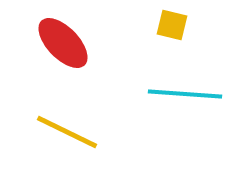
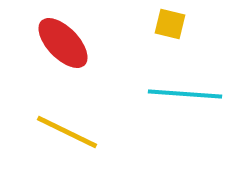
yellow square: moved 2 px left, 1 px up
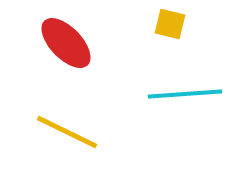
red ellipse: moved 3 px right
cyan line: rotated 8 degrees counterclockwise
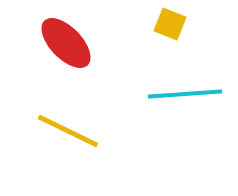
yellow square: rotated 8 degrees clockwise
yellow line: moved 1 px right, 1 px up
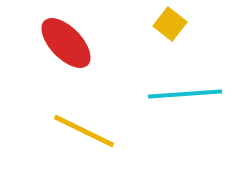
yellow square: rotated 16 degrees clockwise
yellow line: moved 16 px right
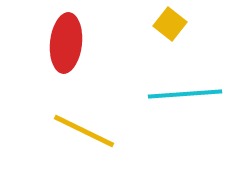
red ellipse: rotated 50 degrees clockwise
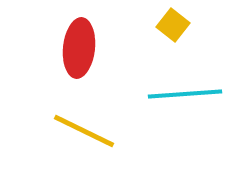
yellow square: moved 3 px right, 1 px down
red ellipse: moved 13 px right, 5 px down
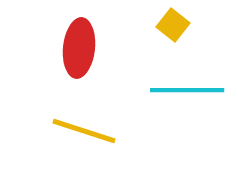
cyan line: moved 2 px right, 4 px up; rotated 4 degrees clockwise
yellow line: rotated 8 degrees counterclockwise
